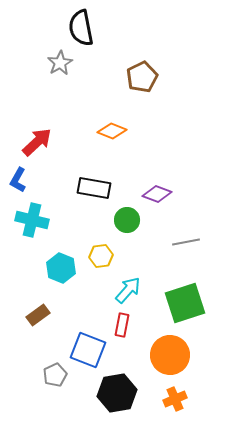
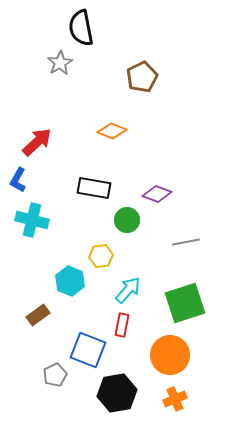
cyan hexagon: moved 9 px right, 13 px down
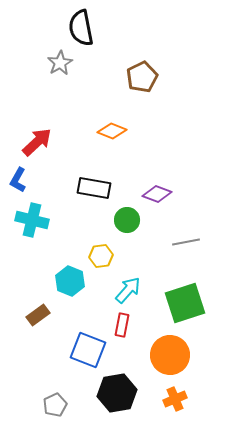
gray pentagon: moved 30 px down
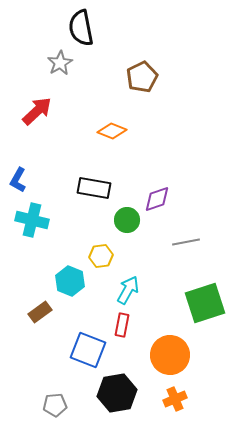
red arrow: moved 31 px up
purple diamond: moved 5 px down; rotated 40 degrees counterclockwise
cyan arrow: rotated 12 degrees counterclockwise
green square: moved 20 px right
brown rectangle: moved 2 px right, 3 px up
gray pentagon: rotated 20 degrees clockwise
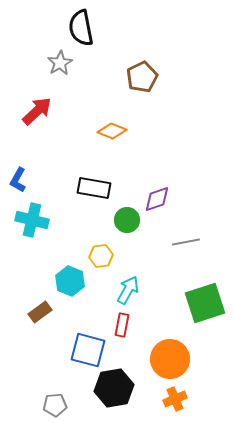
blue square: rotated 6 degrees counterclockwise
orange circle: moved 4 px down
black hexagon: moved 3 px left, 5 px up
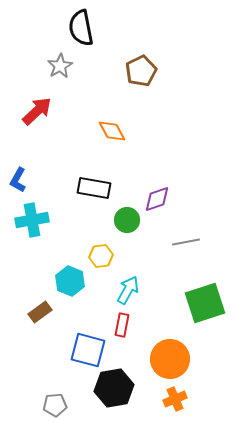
gray star: moved 3 px down
brown pentagon: moved 1 px left, 6 px up
orange diamond: rotated 40 degrees clockwise
cyan cross: rotated 24 degrees counterclockwise
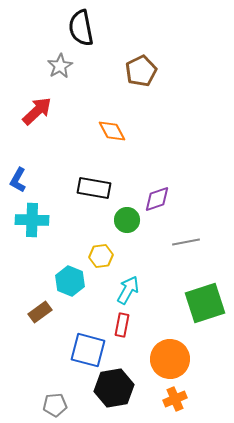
cyan cross: rotated 12 degrees clockwise
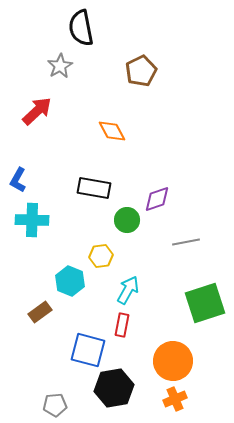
orange circle: moved 3 px right, 2 px down
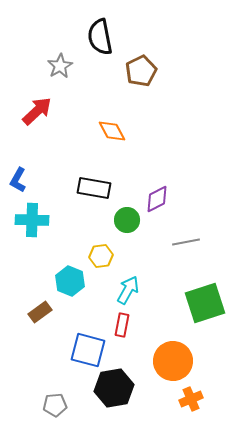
black semicircle: moved 19 px right, 9 px down
purple diamond: rotated 8 degrees counterclockwise
orange cross: moved 16 px right
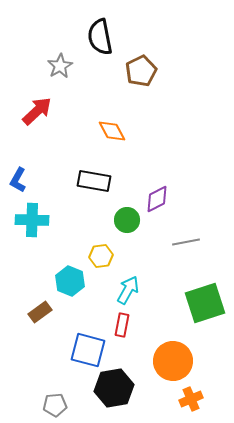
black rectangle: moved 7 px up
